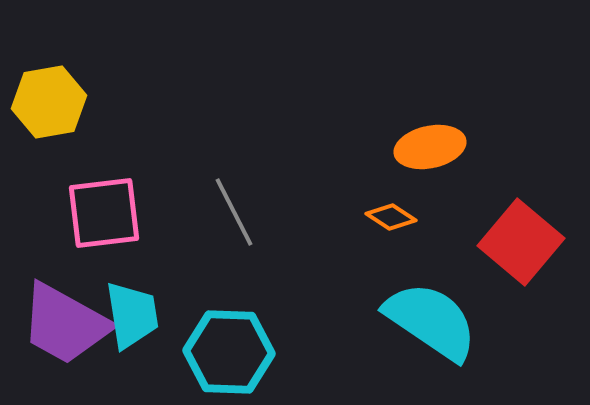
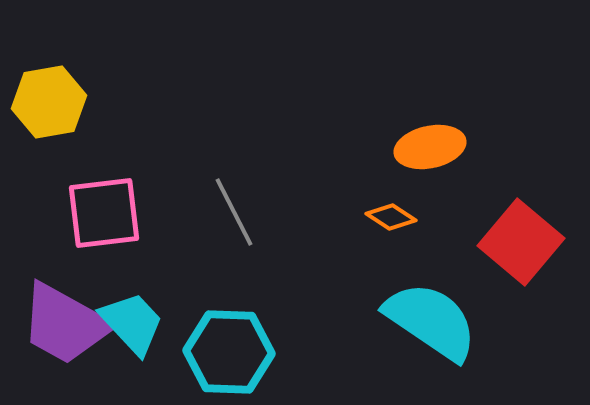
cyan trapezoid: moved 8 px down; rotated 34 degrees counterclockwise
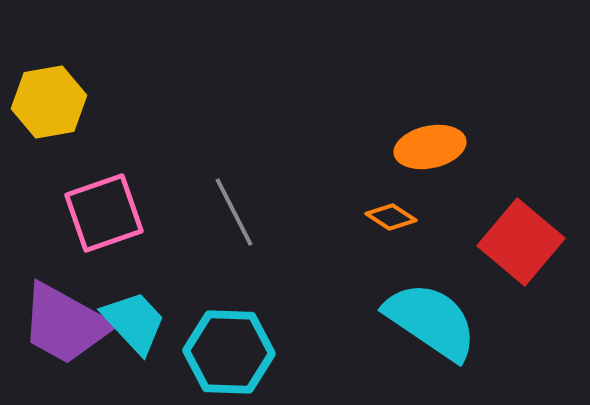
pink square: rotated 12 degrees counterclockwise
cyan trapezoid: moved 2 px right, 1 px up
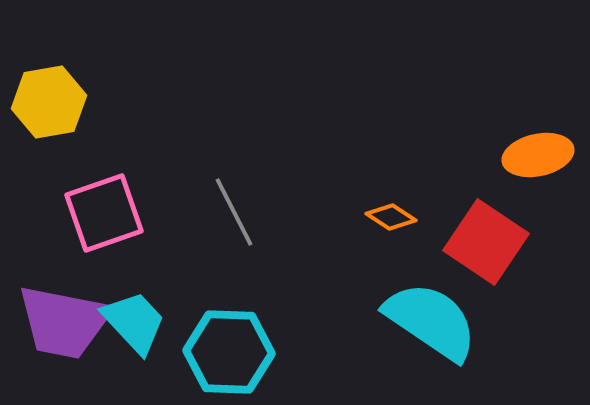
orange ellipse: moved 108 px right, 8 px down
red square: moved 35 px left; rotated 6 degrees counterclockwise
purple trapezoid: moved 1 px left, 2 px up; rotated 18 degrees counterclockwise
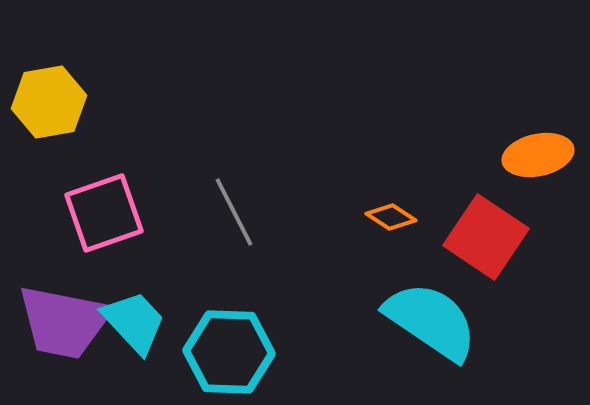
red square: moved 5 px up
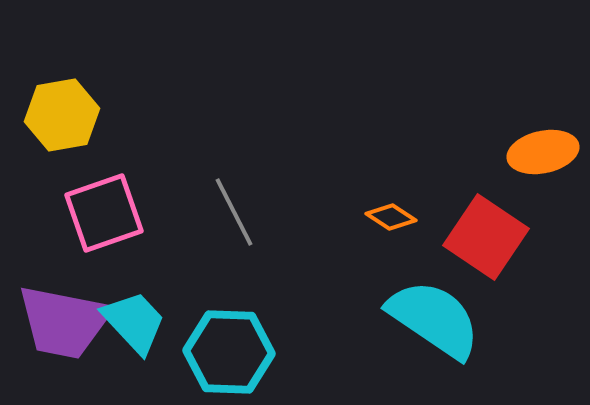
yellow hexagon: moved 13 px right, 13 px down
orange ellipse: moved 5 px right, 3 px up
cyan semicircle: moved 3 px right, 2 px up
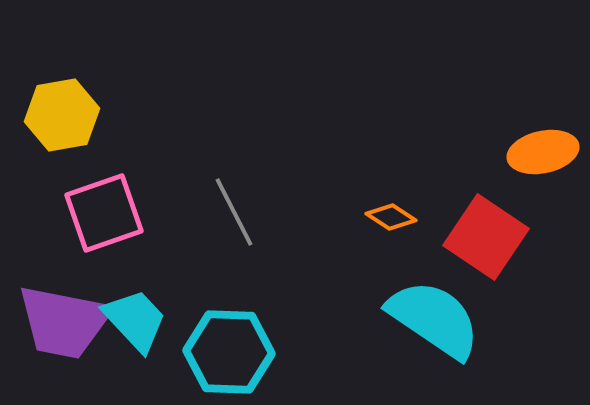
cyan trapezoid: moved 1 px right, 2 px up
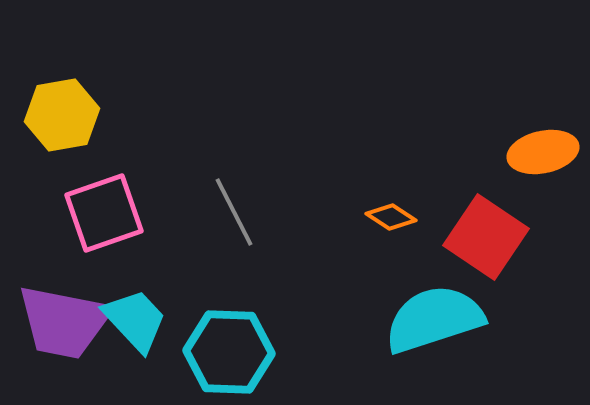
cyan semicircle: rotated 52 degrees counterclockwise
